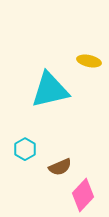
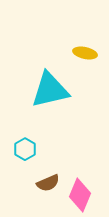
yellow ellipse: moved 4 px left, 8 px up
brown semicircle: moved 12 px left, 16 px down
pink diamond: moved 3 px left; rotated 20 degrees counterclockwise
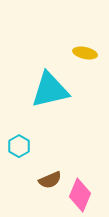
cyan hexagon: moved 6 px left, 3 px up
brown semicircle: moved 2 px right, 3 px up
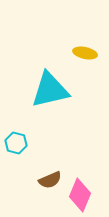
cyan hexagon: moved 3 px left, 3 px up; rotated 15 degrees counterclockwise
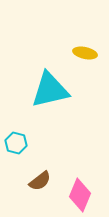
brown semicircle: moved 10 px left, 1 px down; rotated 15 degrees counterclockwise
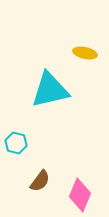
brown semicircle: rotated 15 degrees counterclockwise
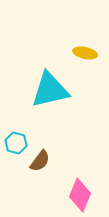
brown semicircle: moved 20 px up
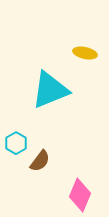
cyan triangle: rotated 9 degrees counterclockwise
cyan hexagon: rotated 15 degrees clockwise
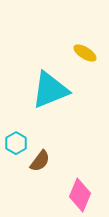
yellow ellipse: rotated 20 degrees clockwise
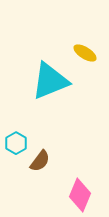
cyan triangle: moved 9 px up
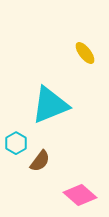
yellow ellipse: rotated 20 degrees clockwise
cyan triangle: moved 24 px down
pink diamond: rotated 72 degrees counterclockwise
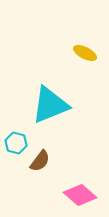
yellow ellipse: rotated 25 degrees counterclockwise
cyan hexagon: rotated 15 degrees counterclockwise
